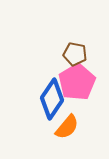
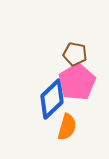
blue diamond: rotated 12 degrees clockwise
orange semicircle: rotated 24 degrees counterclockwise
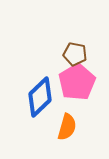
blue diamond: moved 12 px left, 2 px up
